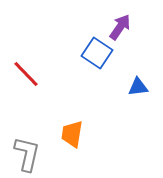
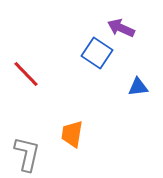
purple arrow: moved 1 px right, 1 px down; rotated 100 degrees counterclockwise
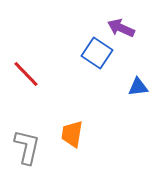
gray L-shape: moved 7 px up
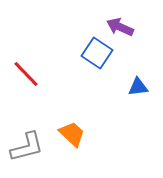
purple arrow: moved 1 px left, 1 px up
orange trapezoid: rotated 124 degrees clockwise
gray L-shape: rotated 63 degrees clockwise
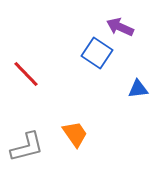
blue triangle: moved 2 px down
orange trapezoid: moved 3 px right; rotated 12 degrees clockwise
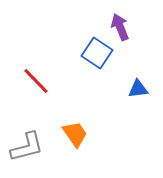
purple arrow: rotated 44 degrees clockwise
red line: moved 10 px right, 7 px down
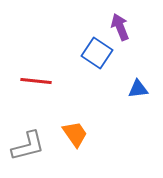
red line: rotated 40 degrees counterclockwise
gray L-shape: moved 1 px right, 1 px up
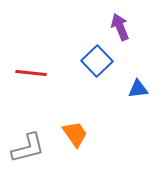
blue square: moved 8 px down; rotated 12 degrees clockwise
red line: moved 5 px left, 8 px up
gray L-shape: moved 2 px down
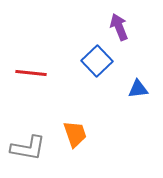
purple arrow: moved 1 px left
orange trapezoid: rotated 16 degrees clockwise
gray L-shape: rotated 24 degrees clockwise
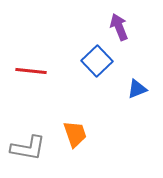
red line: moved 2 px up
blue triangle: moved 1 px left; rotated 15 degrees counterclockwise
